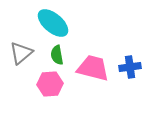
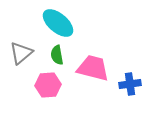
cyan ellipse: moved 5 px right
blue cross: moved 17 px down
pink hexagon: moved 2 px left, 1 px down
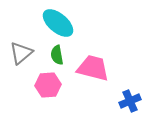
blue cross: moved 17 px down; rotated 15 degrees counterclockwise
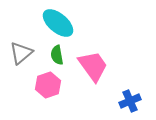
pink trapezoid: moved 2 px up; rotated 40 degrees clockwise
pink hexagon: rotated 15 degrees counterclockwise
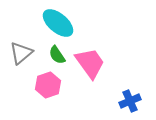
green semicircle: rotated 24 degrees counterclockwise
pink trapezoid: moved 3 px left, 3 px up
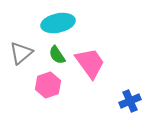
cyan ellipse: rotated 52 degrees counterclockwise
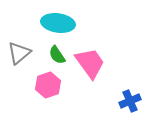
cyan ellipse: rotated 20 degrees clockwise
gray triangle: moved 2 px left
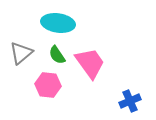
gray triangle: moved 2 px right
pink hexagon: rotated 25 degrees clockwise
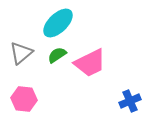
cyan ellipse: rotated 52 degrees counterclockwise
green semicircle: rotated 90 degrees clockwise
pink trapezoid: rotated 100 degrees clockwise
pink hexagon: moved 24 px left, 14 px down
